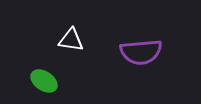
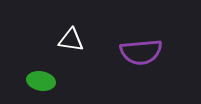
green ellipse: moved 3 px left; rotated 24 degrees counterclockwise
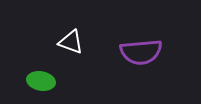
white triangle: moved 2 px down; rotated 12 degrees clockwise
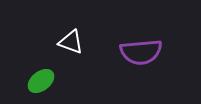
green ellipse: rotated 48 degrees counterclockwise
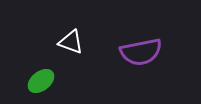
purple semicircle: rotated 6 degrees counterclockwise
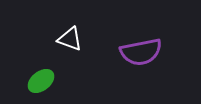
white triangle: moved 1 px left, 3 px up
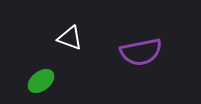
white triangle: moved 1 px up
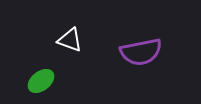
white triangle: moved 2 px down
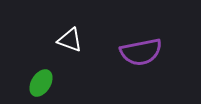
green ellipse: moved 2 px down; rotated 20 degrees counterclockwise
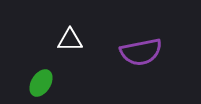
white triangle: rotated 20 degrees counterclockwise
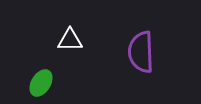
purple semicircle: rotated 99 degrees clockwise
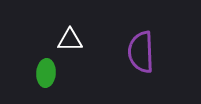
green ellipse: moved 5 px right, 10 px up; rotated 28 degrees counterclockwise
